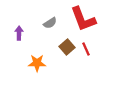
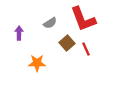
brown square: moved 4 px up
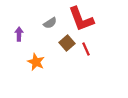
red L-shape: moved 2 px left
purple arrow: moved 1 px down
orange star: moved 1 px left, 1 px up; rotated 24 degrees clockwise
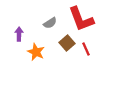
orange star: moved 10 px up
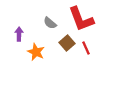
gray semicircle: rotated 72 degrees clockwise
red line: moved 1 px up
